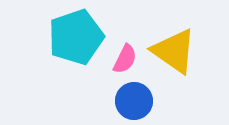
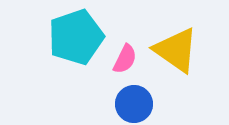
yellow triangle: moved 2 px right, 1 px up
blue circle: moved 3 px down
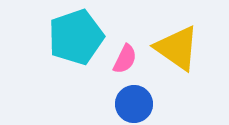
yellow triangle: moved 1 px right, 2 px up
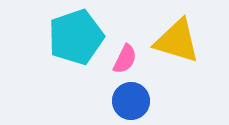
yellow triangle: moved 7 px up; rotated 18 degrees counterclockwise
blue circle: moved 3 px left, 3 px up
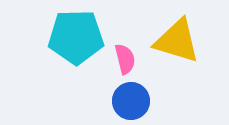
cyan pentagon: rotated 18 degrees clockwise
pink semicircle: rotated 40 degrees counterclockwise
